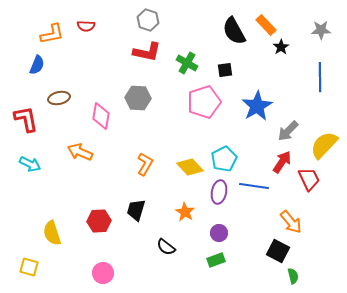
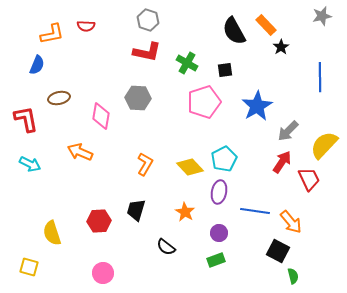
gray star at (321, 30): moved 1 px right, 14 px up; rotated 12 degrees counterclockwise
blue line at (254, 186): moved 1 px right, 25 px down
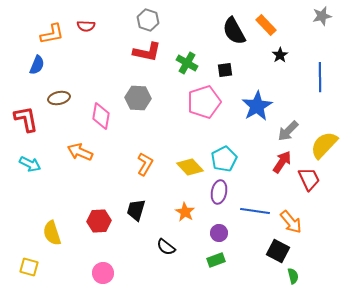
black star at (281, 47): moved 1 px left, 8 px down
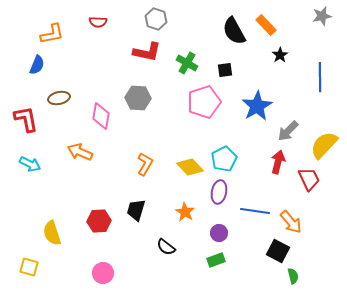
gray hexagon at (148, 20): moved 8 px right, 1 px up
red semicircle at (86, 26): moved 12 px right, 4 px up
red arrow at (282, 162): moved 4 px left; rotated 20 degrees counterclockwise
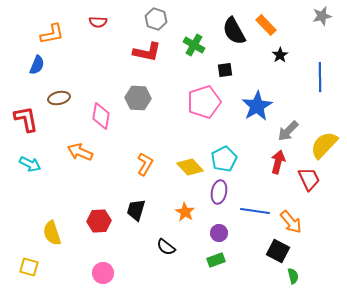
green cross at (187, 63): moved 7 px right, 18 px up
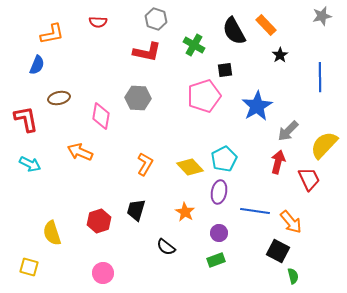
pink pentagon at (204, 102): moved 6 px up
red hexagon at (99, 221): rotated 15 degrees counterclockwise
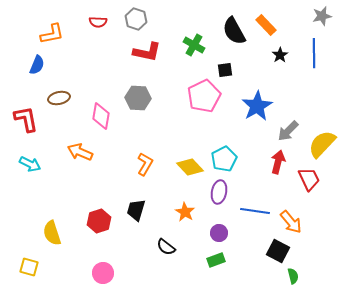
gray hexagon at (156, 19): moved 20 px left
blue line at (320, 77): moved 6 px left, 24 px up
pink pentagon at (204, 96): rotated 8 degrees counterclockwise
yellow semicircle at (324, 145): moved 2 px left, 1 px up
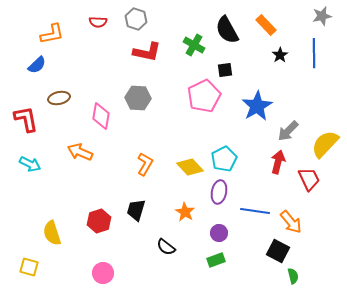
black semicircle at (234, 31): moved 7 px left, 1 px up
blue semicircle at (37, 65): rotated 24 degrees clockwise
yellow semicircle at (322, 144): moved 3 px right
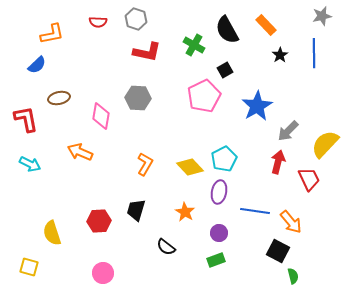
black square at (225, 70): rotated 21 degrees counterclockwise
red hexagon at (99, 221): rotated 15 degrees clockwise
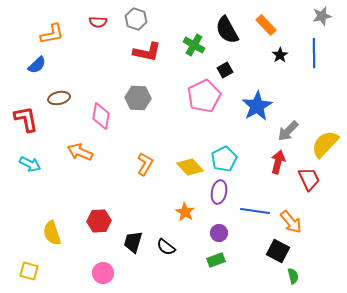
black trapezoid at (136, 210): moved 3 px left, 32 px down
yellow square at (29, 267): moved 4 px down
